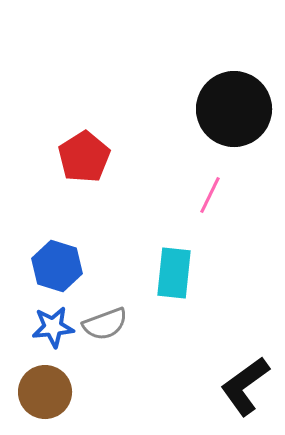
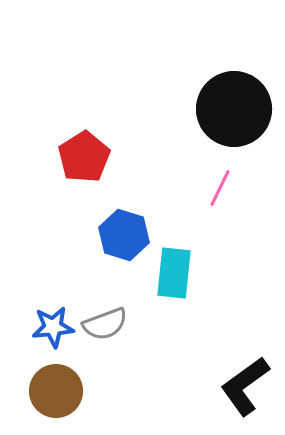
pink line: moved 10 px right, 7 px up
blue hexagon: moved 67 px right, 31 px up
brown circle: moved 11 px right, 1 px up
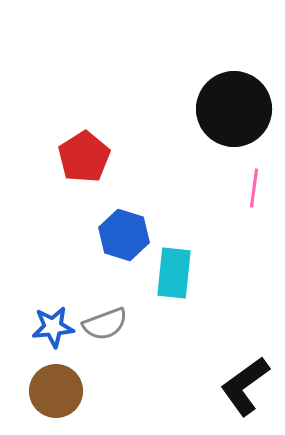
pink line: moved 34 px right; rotated 18 degrees counterclockwise
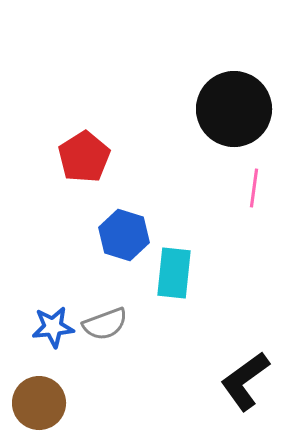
black L-shape: moved 5 px up
brown circle: moved 17 px left, 12 px down
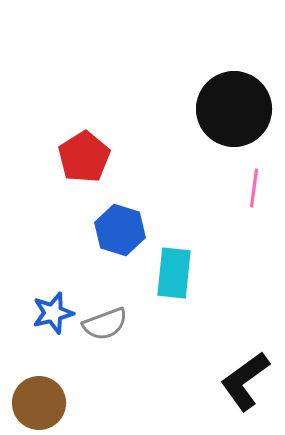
blue hexagon: moved 4 px left, 5 px up
blue star: moved 14 px up; rotated 9 degrees counterclockwise
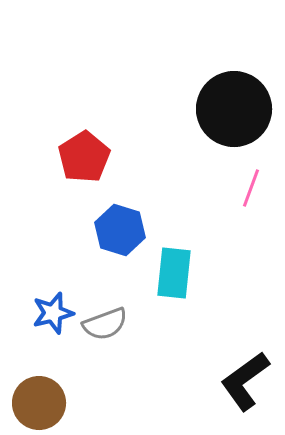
pink line: moved 3 px left; rotated 12 degrees clockwise
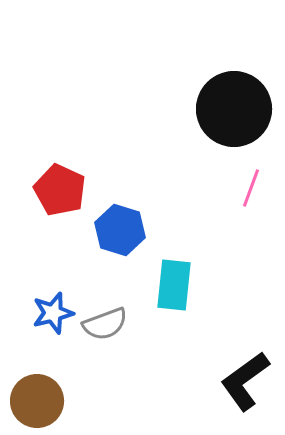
red pentagon: moved 24 px left, 33 px down; rotated 15 degrees counterclockwise
cyan rectangle: moved 12 px down
brown circle: moved 2 px left, 2 px up
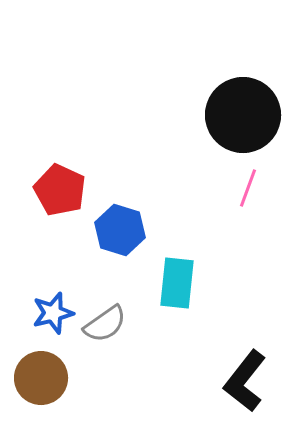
black circle: moved 9 px right, 6 px down
pink line: moved 3 px left
cyan rectangle: moved 3 px right, 2 px up
gray semicircle: rotated 15 degrees counterclockwise
black L-shape: rotated 16 degrees counterclockwise
brown circle: moved 4 px right, 23 px up
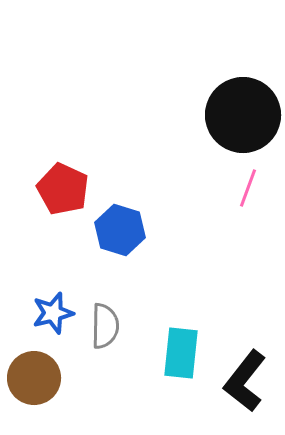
red pentagon: moved 3 px right, 1 px up
cyan rectangle: moved 4 px right, 70 px down
gray semicircle: moved 2 px down; rotated 54 degrees counterclockwise
brown circle: moved 7 px left
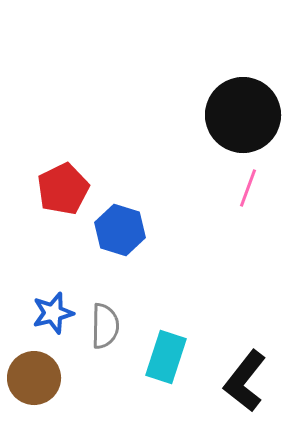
red pentagon: rotated 21 degrees clockwise
cyan rectangle: moved 15 px left, 4 px down; rotated 12 degrees clockwise
